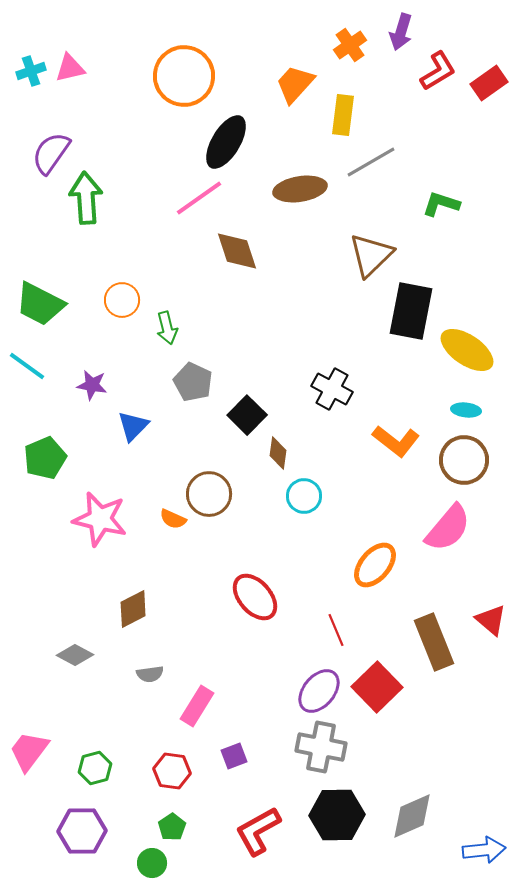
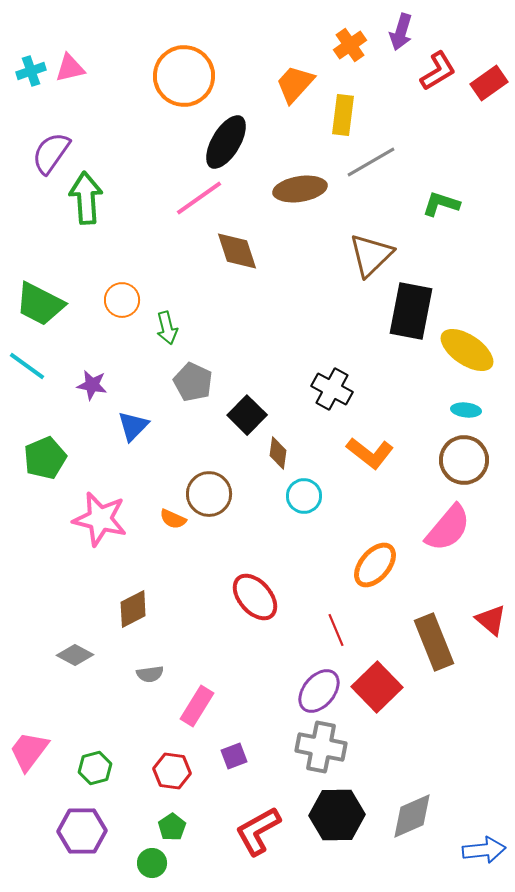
orange L-shape at (396, 441): moved 26 px left, 12 px down
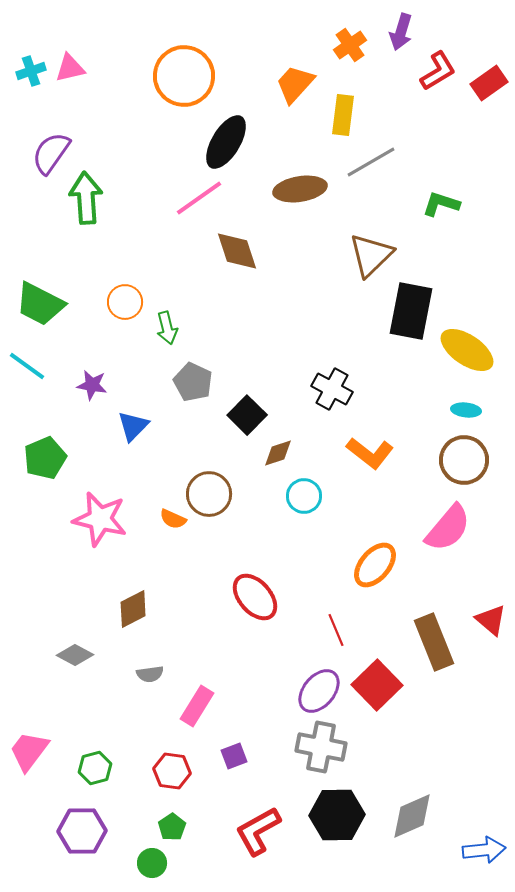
orange circle at (122, 300): moved 3 px right, 2 px down
brown diamond at (278, 453): rotated 64 degrees clockwise
red square at (377, 687): moved 2 px up
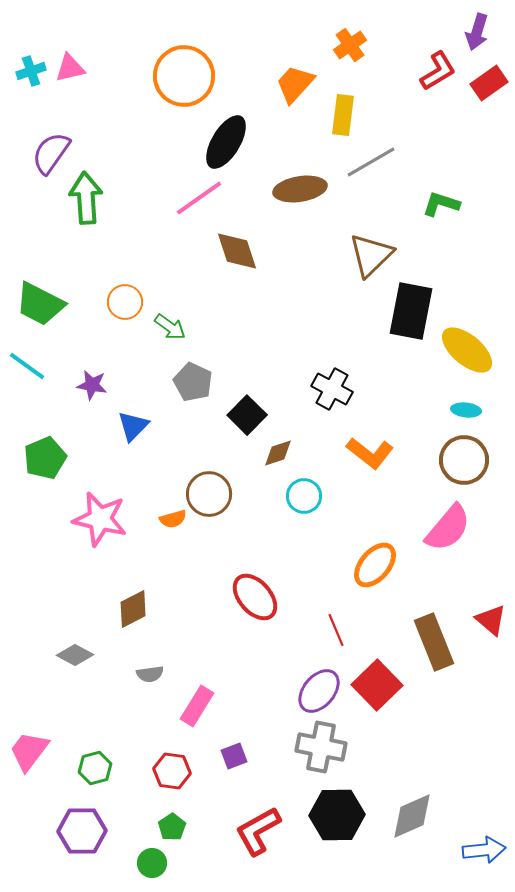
purple arrow at (401, 32): moved 76 px right
green arrow at (167, 328): moved 3 px right, 1 px up; rotated 40 degrees counterclockwise
yellow ellipse at (467, 350): rotated 6 degrees clockwise
orange semicircle at (173, 519): rotated 40 degrees counterclockwise
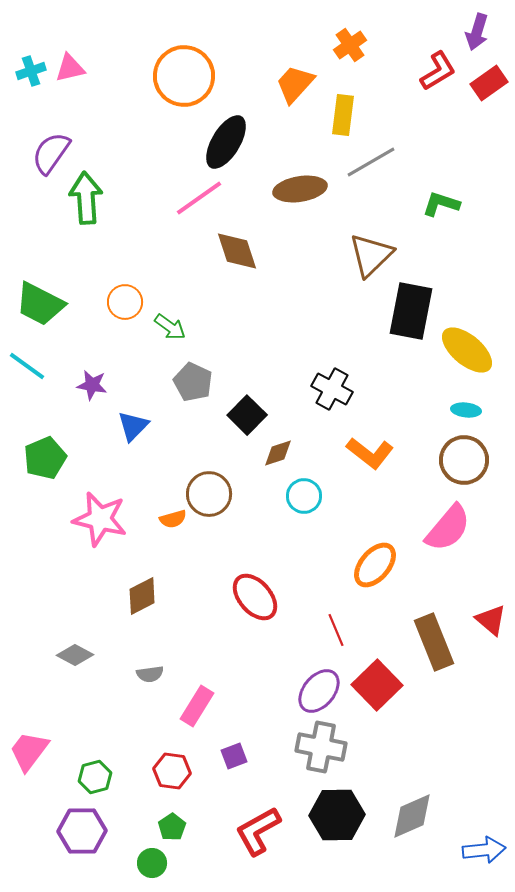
brown diamond at (133, 609): moved 9 px right, 13 px up
green hexagon at (95, 768): moved 9 px down
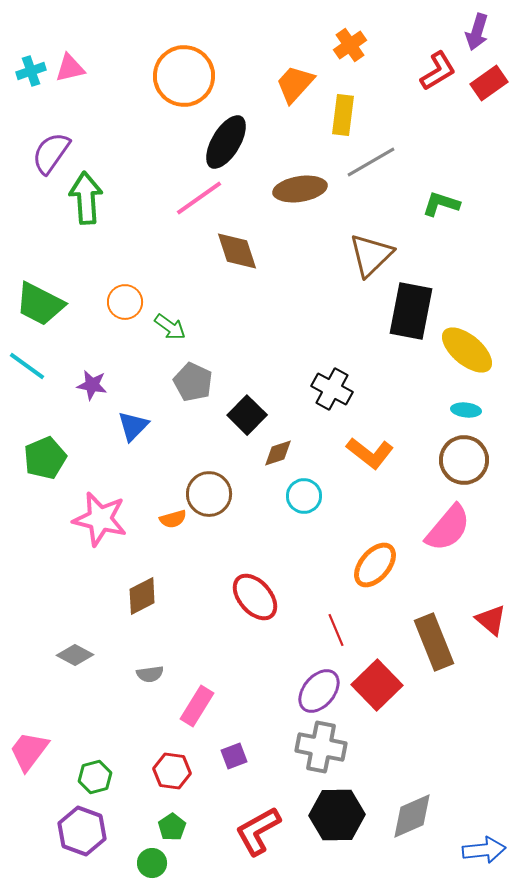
purple hexagon at (82, 831): rotated 21 degrees clockwise
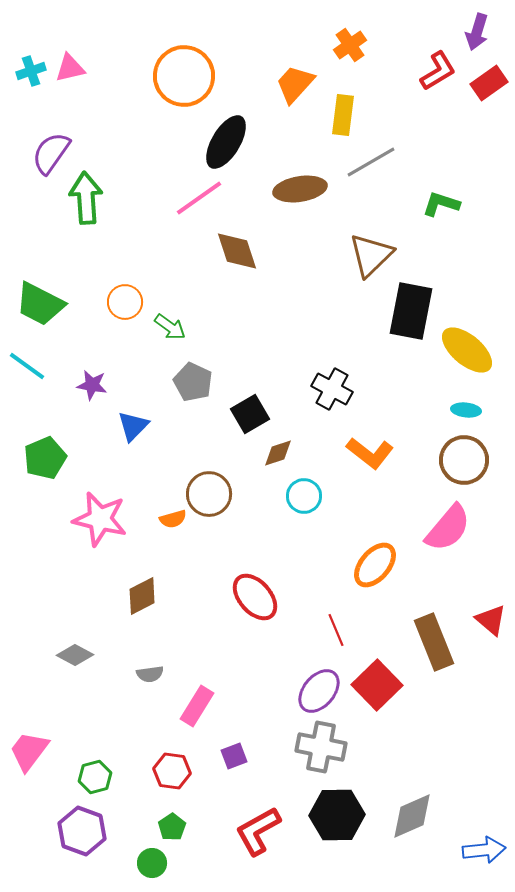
black square at (247, 415): moved 3 px right, 1 px up; rotated 15 degrees clockwise
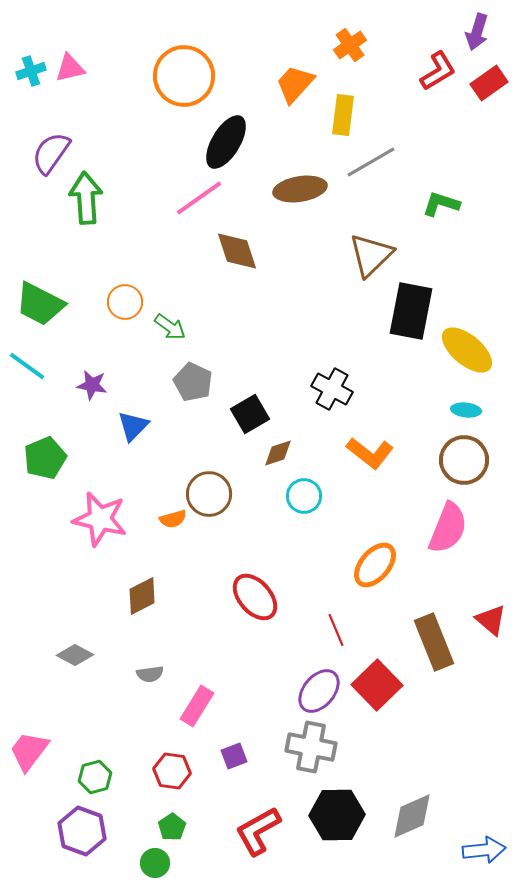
pink semicircle at (448, 528): rotated 18 degrees counterclockwise
gray cross at (321, 747): moved 10 px left
green circle at (152, 863): moved 3 px right
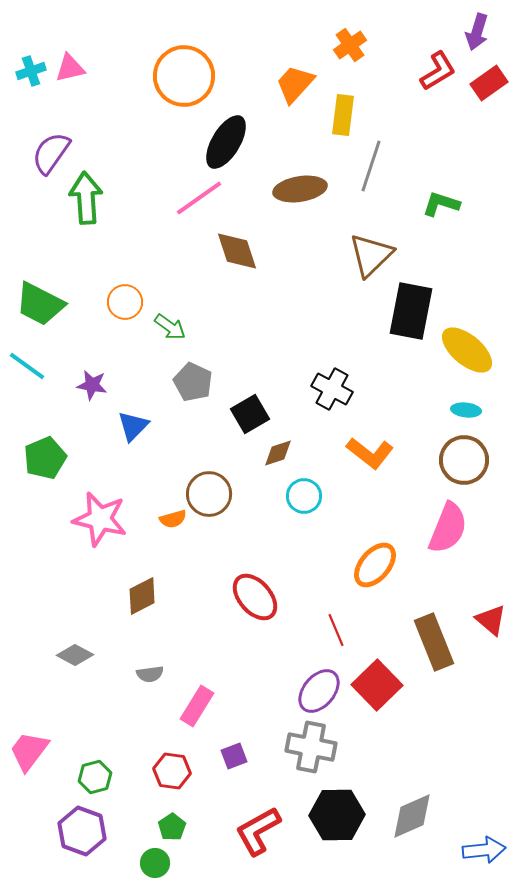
gray line at (371, 162): moved 4 px down; rotated 42 degrees counterclockwise
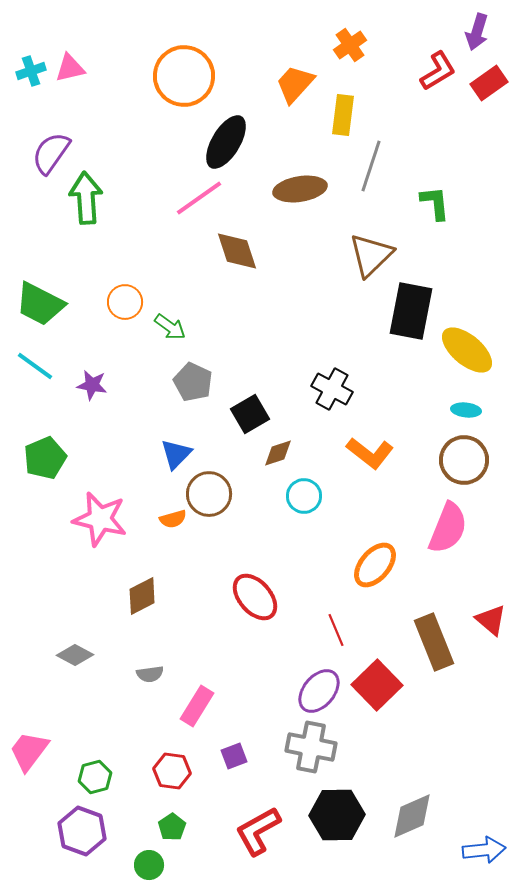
green L-shape at (441, 204): moved 6 px left, 1 px up; rotated 66 degrees clockwise
cyan line at (27, 366): moved 8 px right
blue triangle at (133, 426): moved 43 px right, 28 px down
green circle at (155, 863): moved 6 px left, 2 px down
